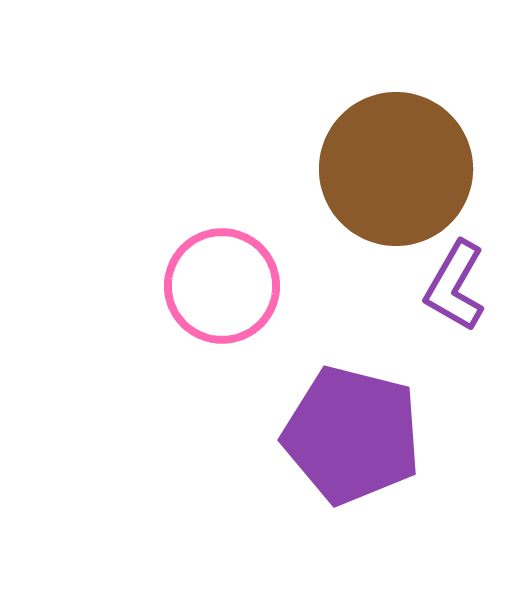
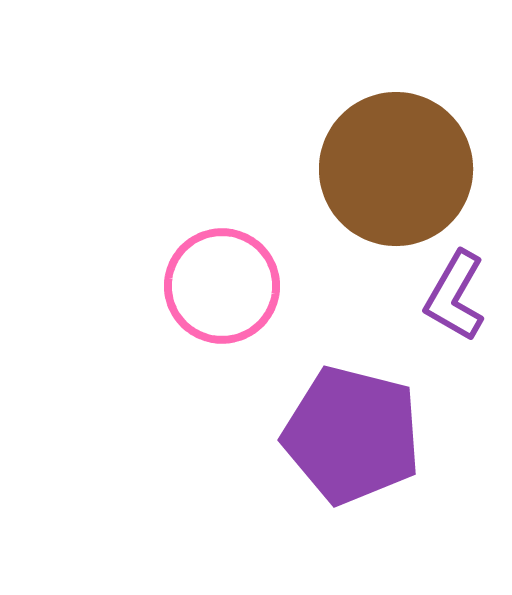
purple L-shape: moved 10 px down
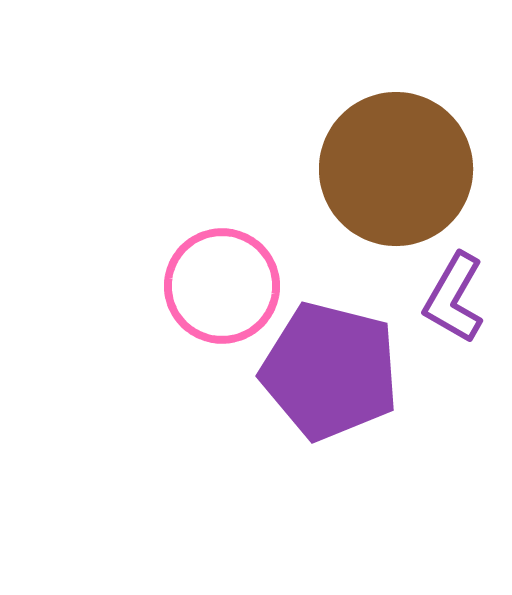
purple L-shape: moved 1 px left, 2 px down
purple pentagon: moved 22 px left, 64 px up
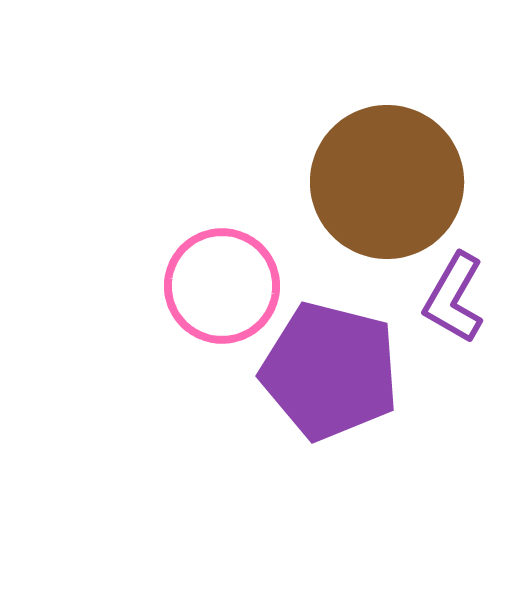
brown circle: moved 9 px left, 13 px down
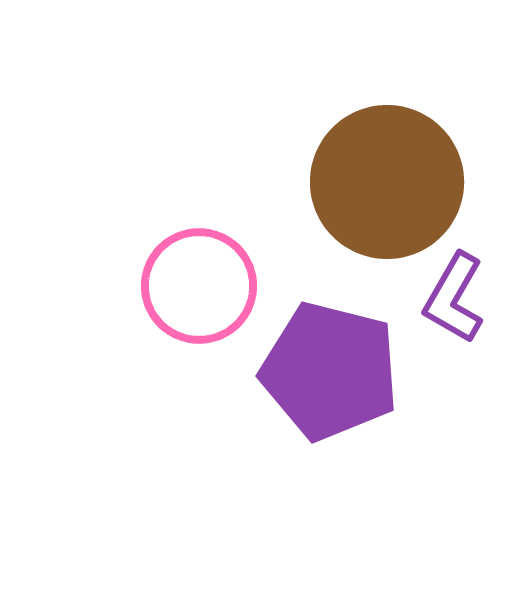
pink circle: moved 23 px left
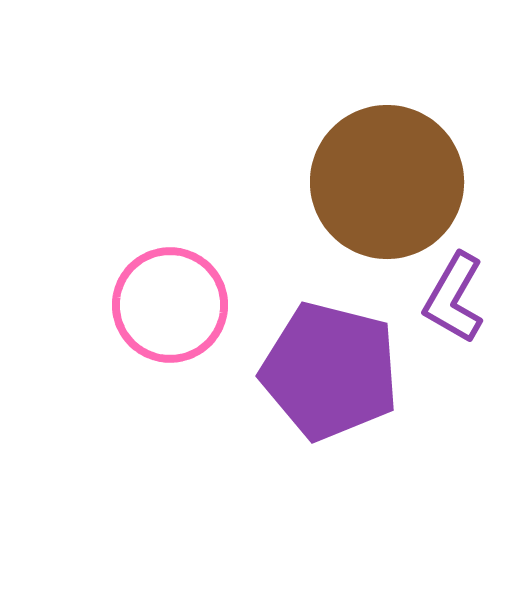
pink circle: moved 29 px left, 19 px down
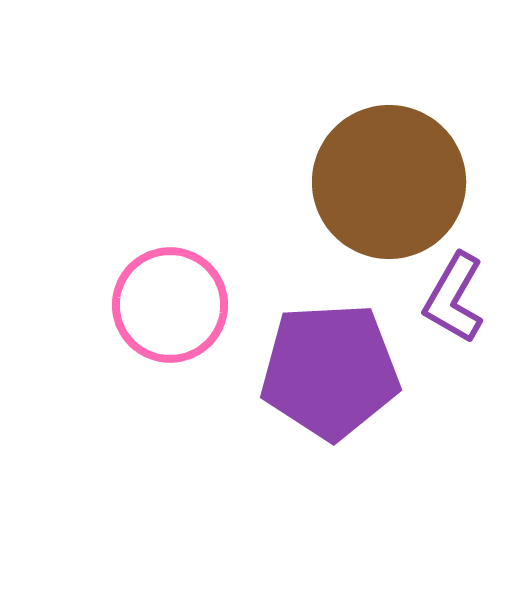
brown circle: moved 2 px right
purple pentagon: rotated 17 degrees counterclockwise
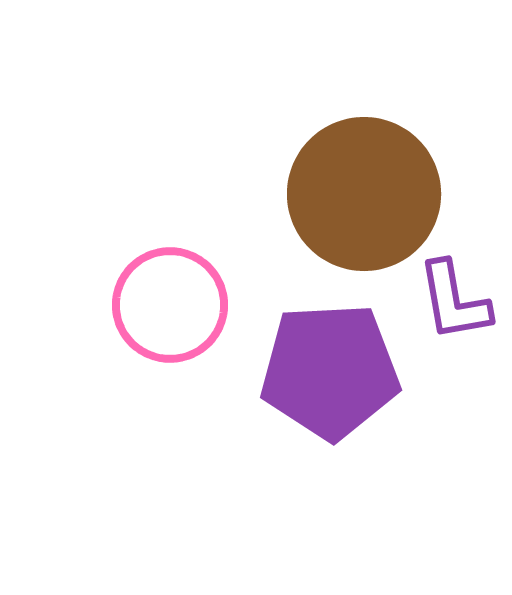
brown circle: moved 25 px left, 12 px down
purple L-shape: moved 3 px down; rotated 40 degrees counterclockwise
